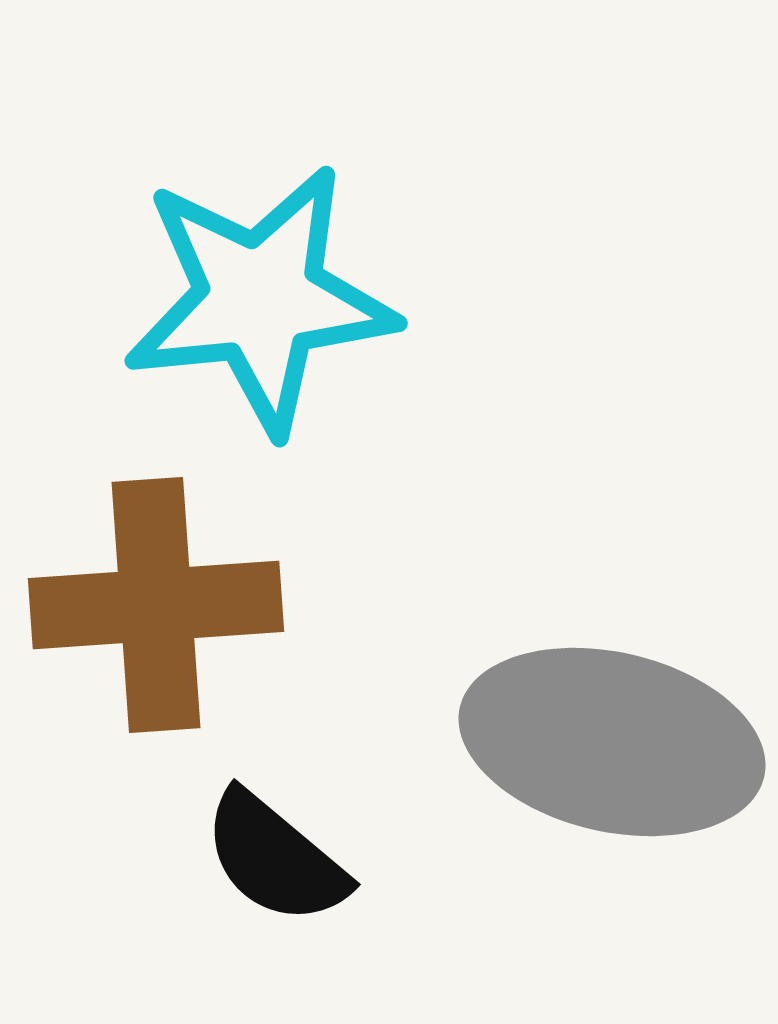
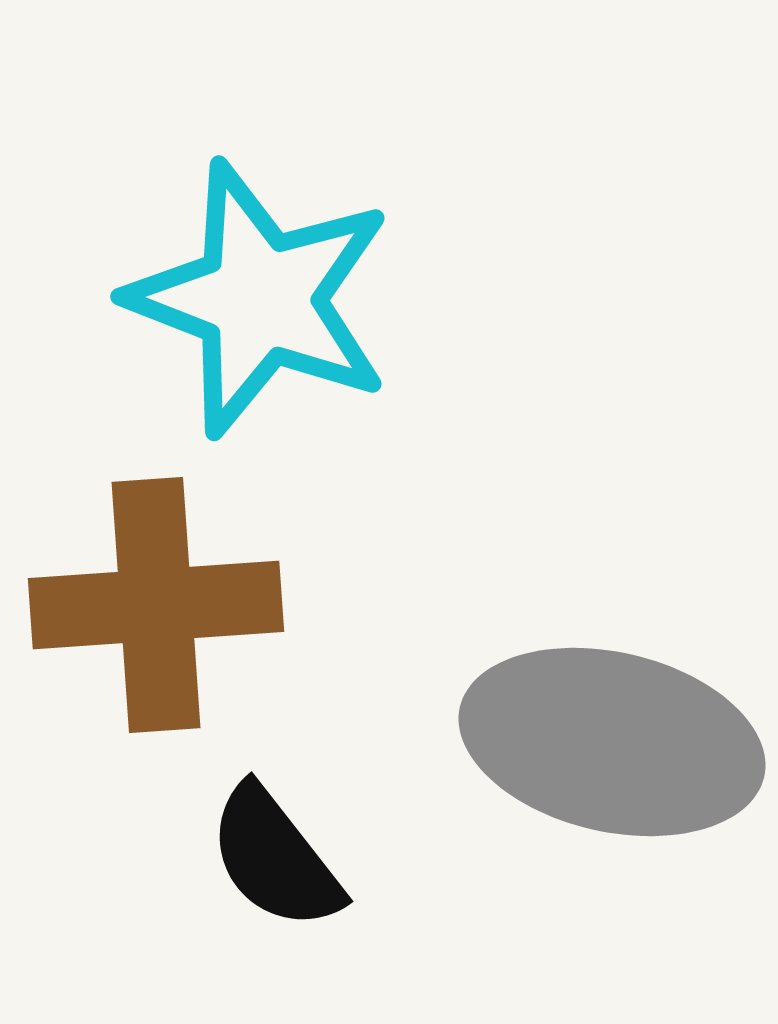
cyan star: rotated 27 degrees clockwise
black semicircle: rotated 12 degrees clockwise
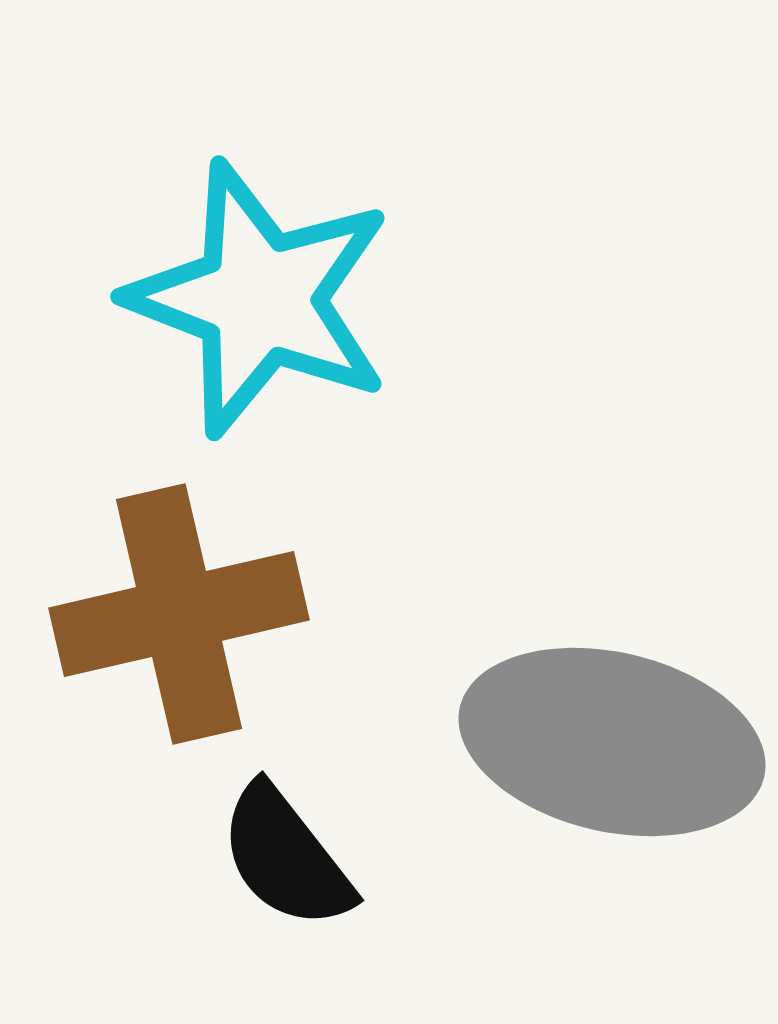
brown cross: moved 23 px right, 9 px down; rotated 9 degrees counterclockwise
black semicircle: moved 11 px right, 1 px up
